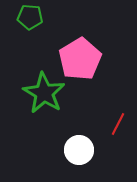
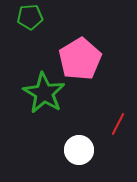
green pentagon: rotated 10 degrees counterclockwise
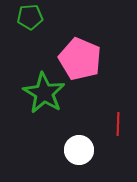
pink pentagon: rotated 18 degrees counterclockwise
red line: rotated 25 degrees counterclockwise
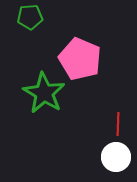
white circle: moved 37 px right, 7 px down
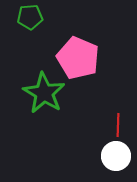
pink pentagon: moved 2 px left, 1 px up
red line: moved 1 px down
white circle: moved 1 px up
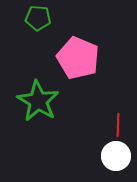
green pentagon: moved 8 px right, 1 px down; rotated 10 degrees clockwise
green star: moved 6 px left, 8 px down
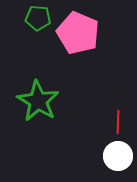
pink pentagon: moved 25 px up
red line: moved 3 px up
white circle: moved 2 px right
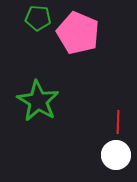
white circle: moved 2 px left, 1 px up
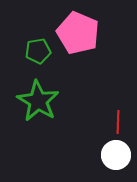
green pentagon: moved 33 px down; rotated 15 degrees counterclockwise
